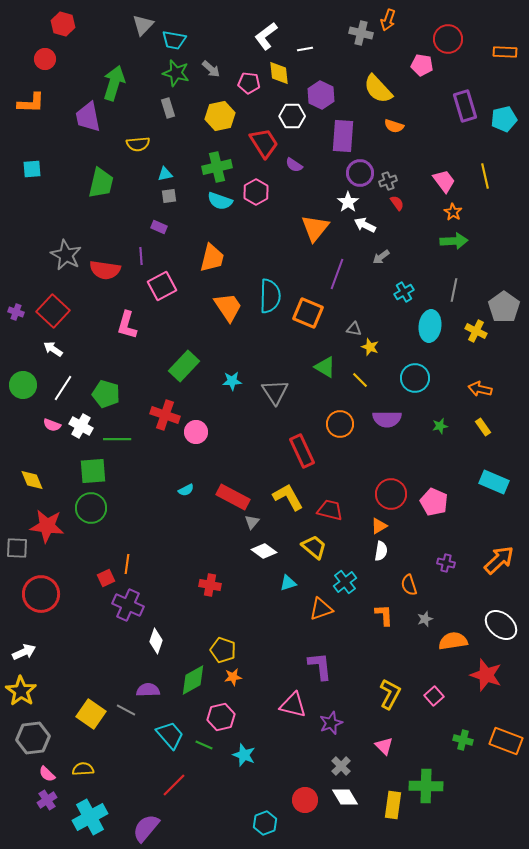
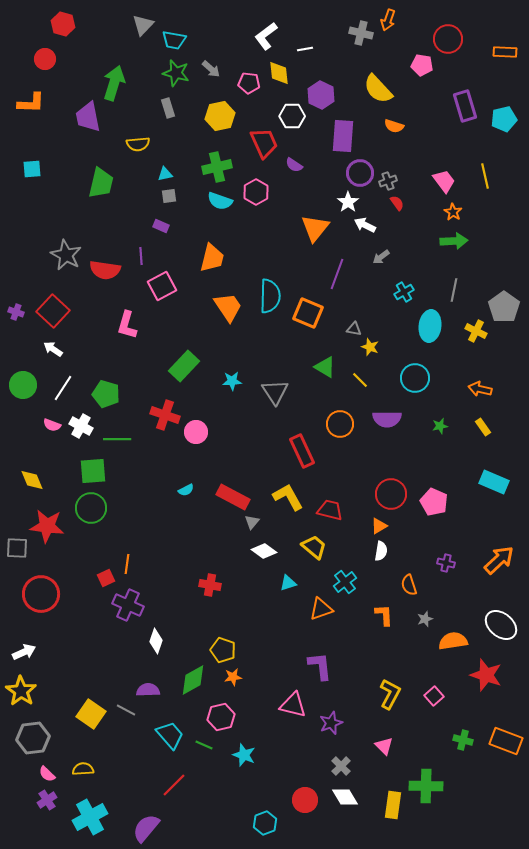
red trapezoid at (264, 143): rotated 8 degrees clockwise
purple rectangle at (159, 227): moved 2 px right, 1 px up
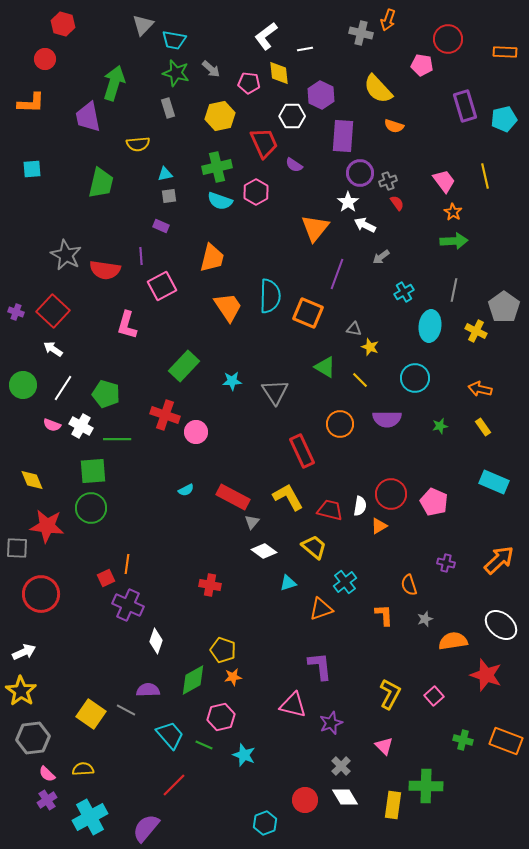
white semicircle at (381, 551): moved 21 px left, 45 px up
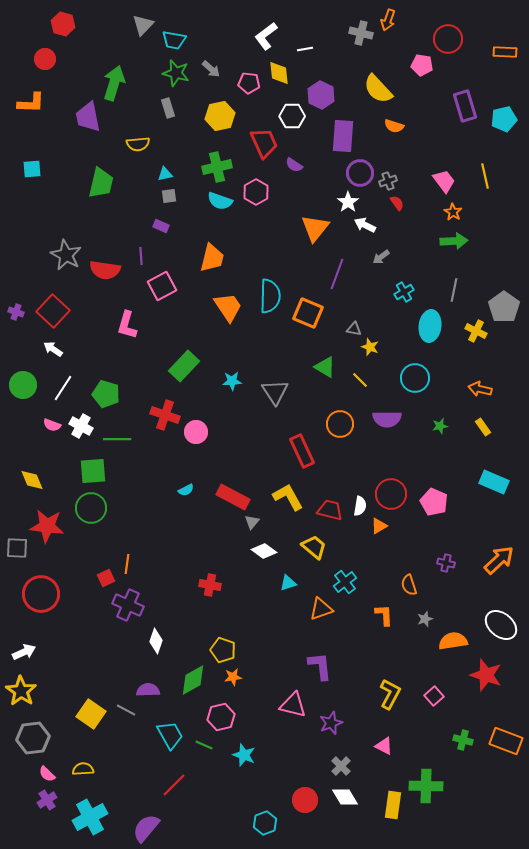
cyan trapezoid at (170, 735): rotated 12 degrees clockwise
pink triangle at (384, 746): rotated 18 degrees counterclockwise
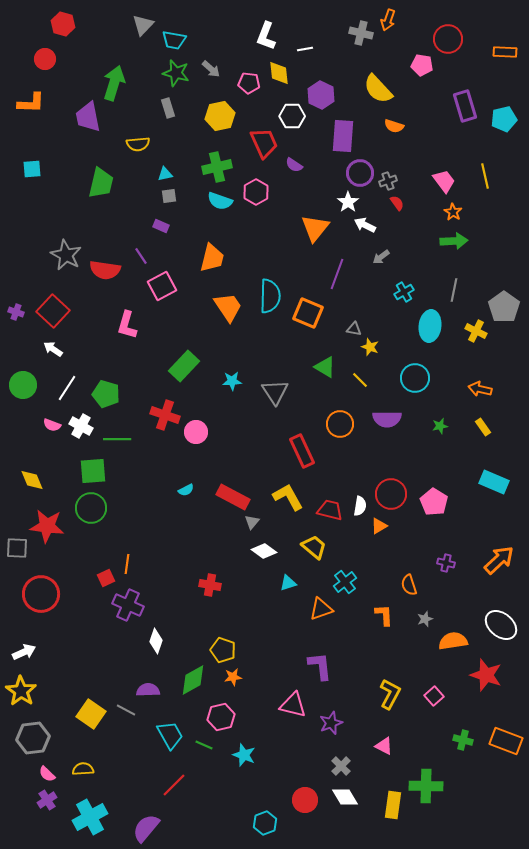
white L-shape at (266, 36): rotated 32 degrees counterclockwise
purple line at (141, 256): rotated 30 degrees counterclockwise
white line at (63, 388): moved 4 px right
pink pentagon at (434, 502): rotated 8 degrees clockwise
